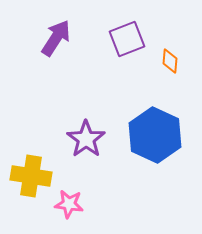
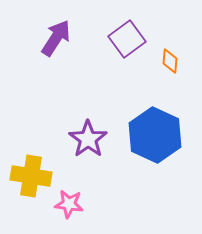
purple square: rotated 15 degrees counterclockwise
purple star: moved 2 px right
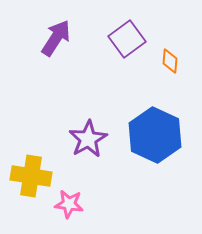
purple star: rotated 6 degrees clockwise
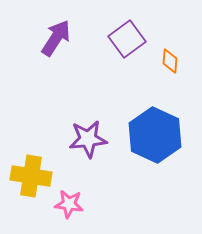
purple star: rotated 24 degrees clockwise
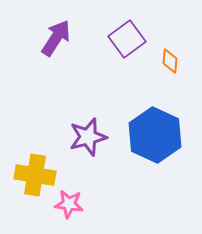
purple star: moved 2 px up; rotated 9 degrees counterclockwise
yellow cross: moved 4 px right, 1 px up
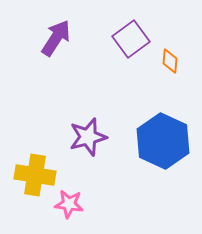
purple square: moved 4 px right
blue hexagon: moved 8 px right, 6 px down
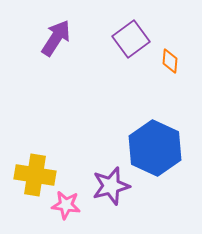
purple star: moved 23 px right, 49 px down
blue hexagon: moved 8 px left, 7 px down
pink star: moved 3 px left, 1 px down
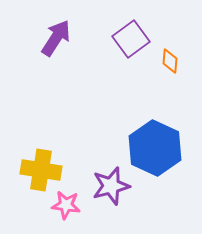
yellow cross: moved 6 px right, 5 px up
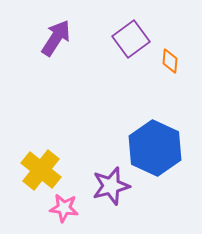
yellow cross: rotated 30 degrees clockwise
pink star: moved 2 px left, 3 px down
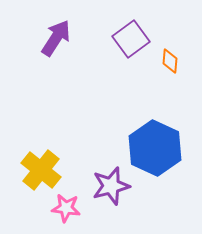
pink star: moved 2 px right
